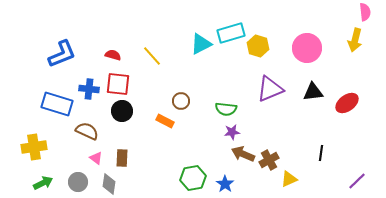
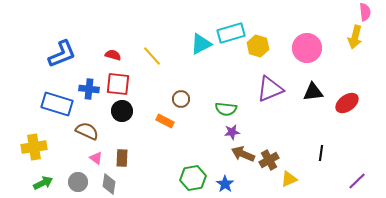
yellow arrow: moved 3 px up
brown circle: moved 2 px up
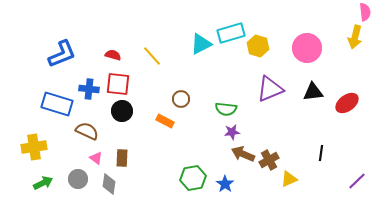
gray circle: moved 3 px up
